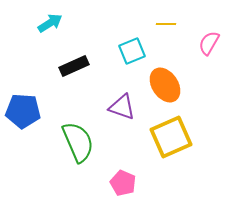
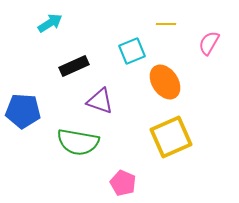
orange ellipse: moved 3 px up
purple triangle: moved 22 px left, 6 px up
green semicircle: rotated 123 degrees clockwise
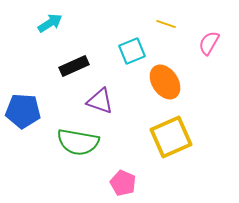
yellow line: rotated 18 degrees clockwise
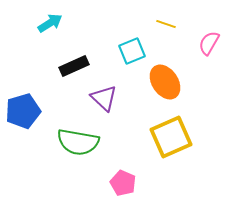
purple triangle: moved 4 px right, 3 px up; rotated 24 degrees clockwise
blue pentagon: rotated 20 degrees counterclockwise
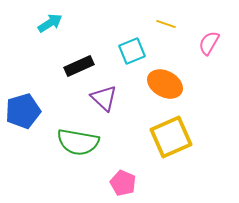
black rectangle: moved 5 px right
orange ellipse: moved 2 px down; rotated 28 degrees counterclockwise
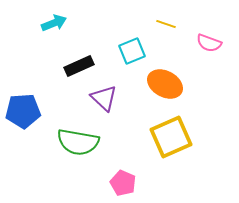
cyan arrow: moved 4 px right; rotated 10 degrees clockwise
pink semicircle: rotated 100 degrees counterclockwise
blue pentagon: rotated 12 degrees clockwise
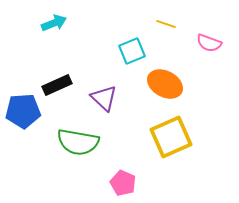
black rectangle: moved 22 px left, 19 px down
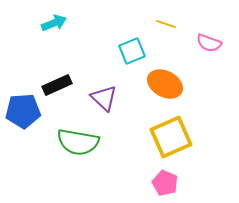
pink pentagon: moved 42 px right
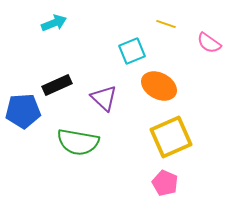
pink semicircle: rotated 15 degrees clockwise
orange ellipse: moved 6 px left, 2 px down
